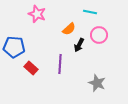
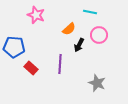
pink star: moved 1 px left, 1 px down
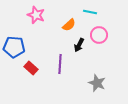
orange semicircle: moved 4 px up
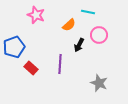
cyan line: moved 2 px left
blue pentagon: rotated 25 degrees counterclockwise
gray star: moved 2 px right
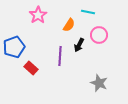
pink star: moved 2 px right; rotated 18 degrees clockwise
orange semicircle: rotated 16 degrees counterclockwise
purple line: moved 8 px up
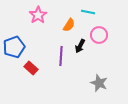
black arrow: moved 1 px right, 1 px down
purple line: moved 1 px right
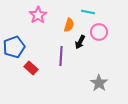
orange semicircle: rotated 16 degrees counterclockwise
pink circle: moved 3 px up
black arrow: moved 4 px up
gray star: rotated 12 degrees clockwise
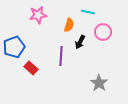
pink star: rotated 24 degrees clockwise
pink circle: moved 4 px right
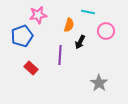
pink circle: moved 3 px right, 1 px up
blue pentagon: moved 8 px right, 11 px up
purple line: moved 1 px left, 1 px up
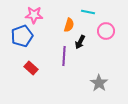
pink star: moved 4 px left; rotated 12 degrees clockwise
purple line: moved 4 px right, 1 px down
